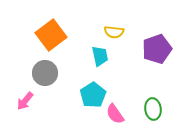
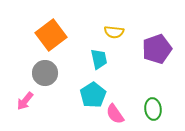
cyan trapezoid: moved 1 px left, 3 px down
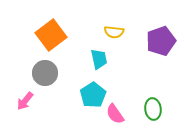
purple pentagon: moved 4 px right, 8 px up
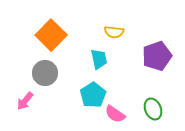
orange square: rotated 8 degrees counterclockwise
purple pentagon: moved 4 px left, 15 px down
green ellipse: rotated 15 degrees counterclockwise
pink semicircle: rotated 20 degrees counterclockwise
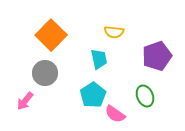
green ellipse: moved 8 px left, 13 px up
